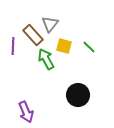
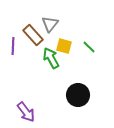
green arrow: moved 5 px right, 1 px up
purple arrow: rotated 15 degrees counterclockwise
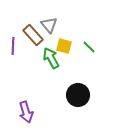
gray triangle: moved 1 px left, 1 px down; rotated 18 degrees counterclockwise
purple arrow: rotated 20 degrees clockwise
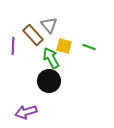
green line: rotated 24 degrees counterclockwise
black circle: moved 29 px left, 14 px up
purple arrow: rotated 90 degrees clockwise
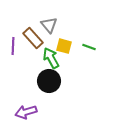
brown rectangle: moved 3 px down
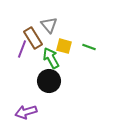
brown rectangle: rotated 10 degrees clockwise
purple line: moved 9 px right, 3 px down; rotated 18 degrees clockwise
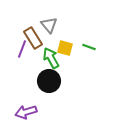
yellow square: moved 1 px right, 2 px down
